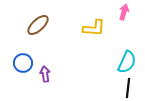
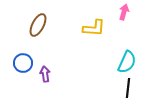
brown ellipse: rotated 20 degrees counterclockwise
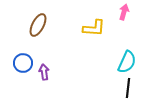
purple arrow: moved 1 px left, 2 px up
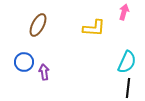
blue circle: moved 1 px right, 1 px up
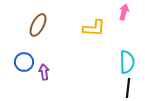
cyan semicircle: rotated 25 degrees counterclockwise
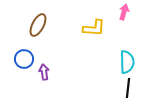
blue circle: moved 3 px up
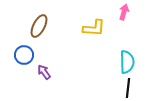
brown ellipse: moved 1 px right, 1 px down
blue circle: moved 4 px up
purple arrow: rotated 28 degrees counterclockwise
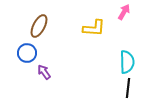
pink arrow: rotated 14 degrees clockwise
blue circle: moved 3 px right, 2 px up
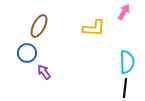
black line: moved 3 px left
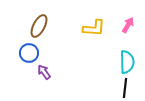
pink arrow: moved 4 px right, 13 px down
blue circle: moved 2 px right
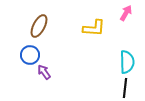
pink arrow: moved 2 px left, 12 px up
blue circle: moved 1 px right, 2 px down
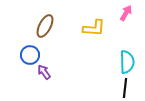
brown ellipse: moved 6 px right
